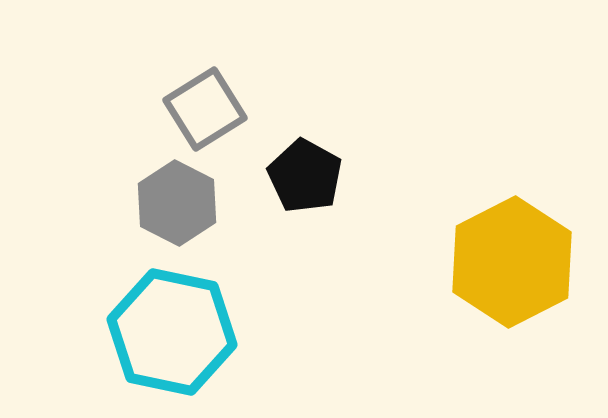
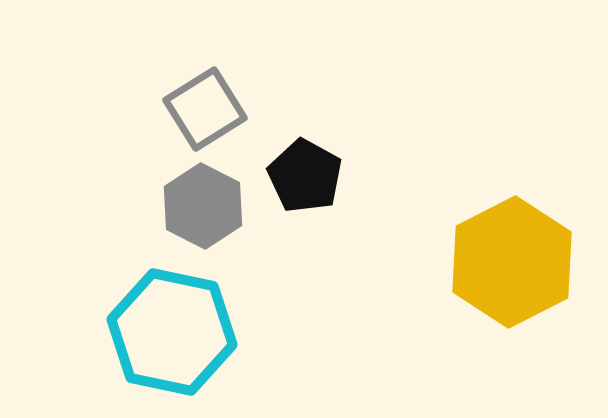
gray hexagon: moved 26 px right, 3 px down
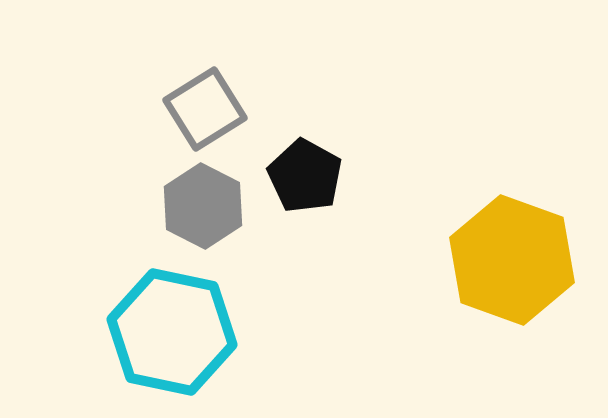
yellow hexagon: moved 2 px up; rotated 13 degrees counterclockwise
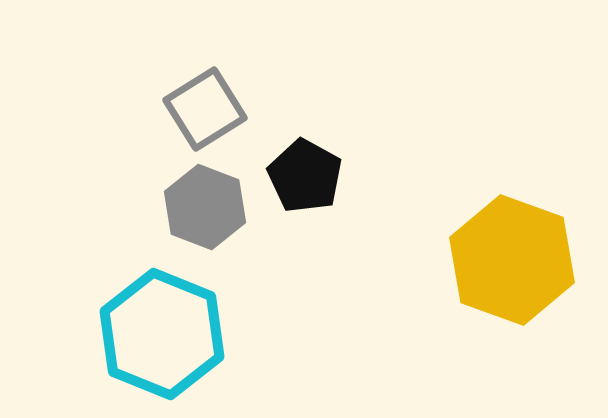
gray hexagon: moved 2 px right, 1 px down; rotated 6 degrees counterclockwise
cyan hexagon: moved 10 px left, 2 px down; rotated 10 degrees clockwise
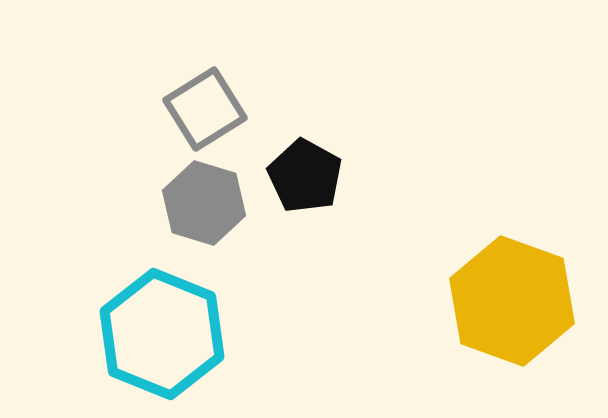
gray hexagon: moved 1 px left, 4 px up; rotated 4 degrees counterclockwise
yellow hexagon: moved 41 px down
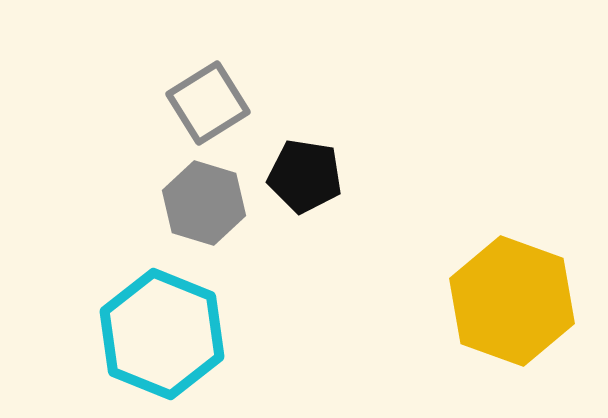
gray square: moved 3 px right, 6 px up
black pentagon: rotated 20 degrees counterclockwise
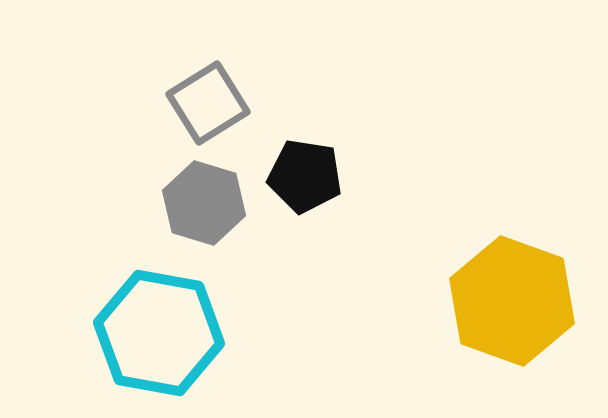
cyan hexagon: moved 3 px left, 1 px up; rotated 12 degrees counterclockwise
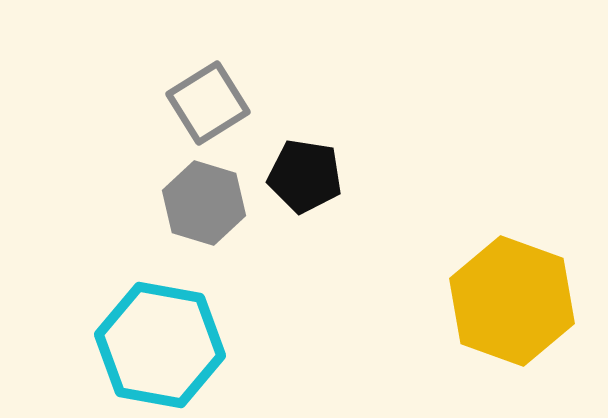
cyan hexagon: moved 1 px right, 12 px down
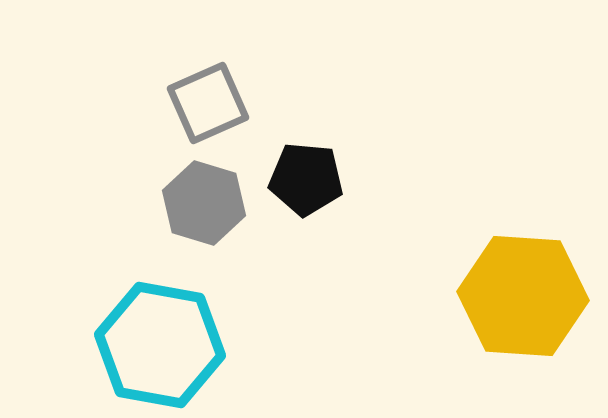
gray square: rotated 8 degrees clockwise
black pentagon: moved 1 px right, 3 px down; rotated 4 degrees counterclockwise
yellow hexagon: moved 11 px right, 5 px up; rotated 16 degrees counterclockwise
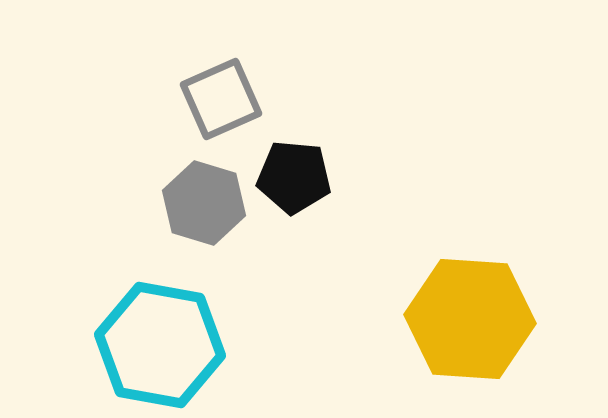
gray square: moved 13 px right, 4 px up
black pentagon: moved 12 px left, 2 px up
yellow hexagon: moved 53 px left, 23 px down
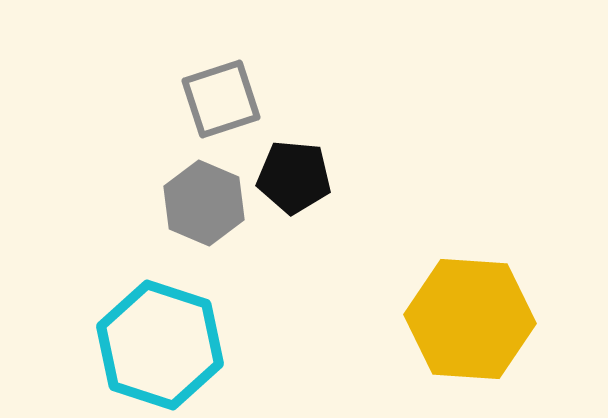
gray square: rotated 6 degrees clockwise
gray hexagon: rotated 6 degrees clockwise
cyan hexagon: rotated 8 degrees clockwise
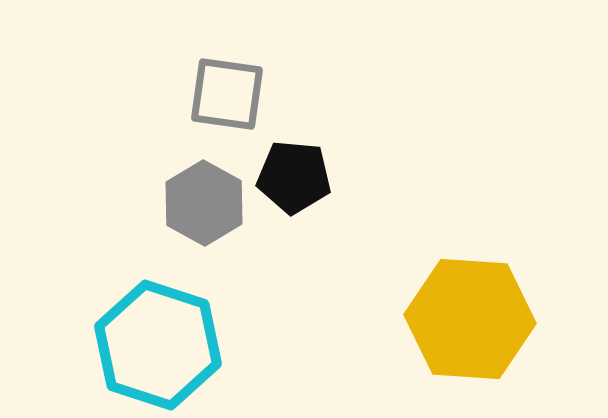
gray square: moved 6 px right, 5 px up; rotated 26 degrees clockwise
gray hexagon: rotated 6 degrees clockwise
cyan hexagon: moved 2 px left
